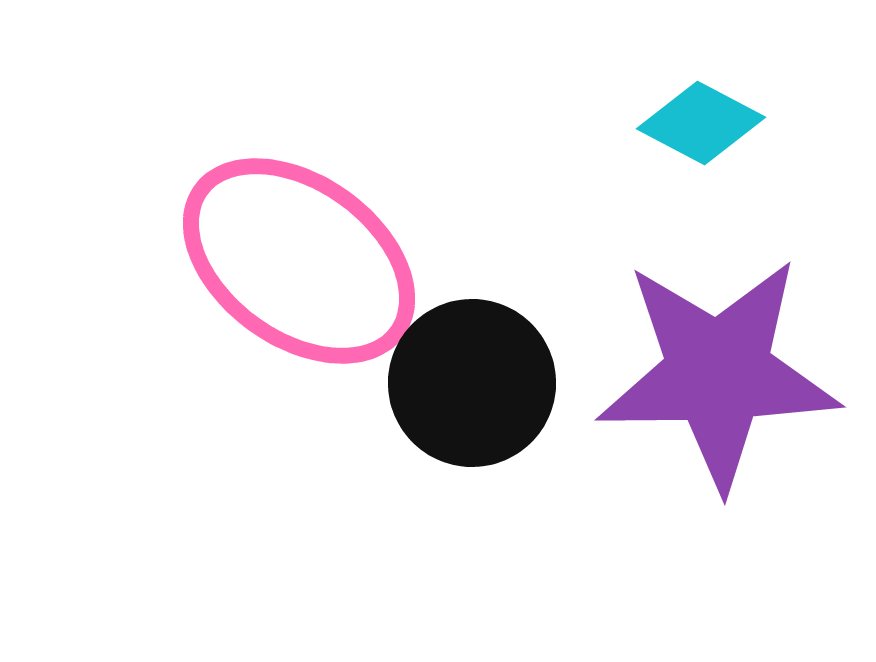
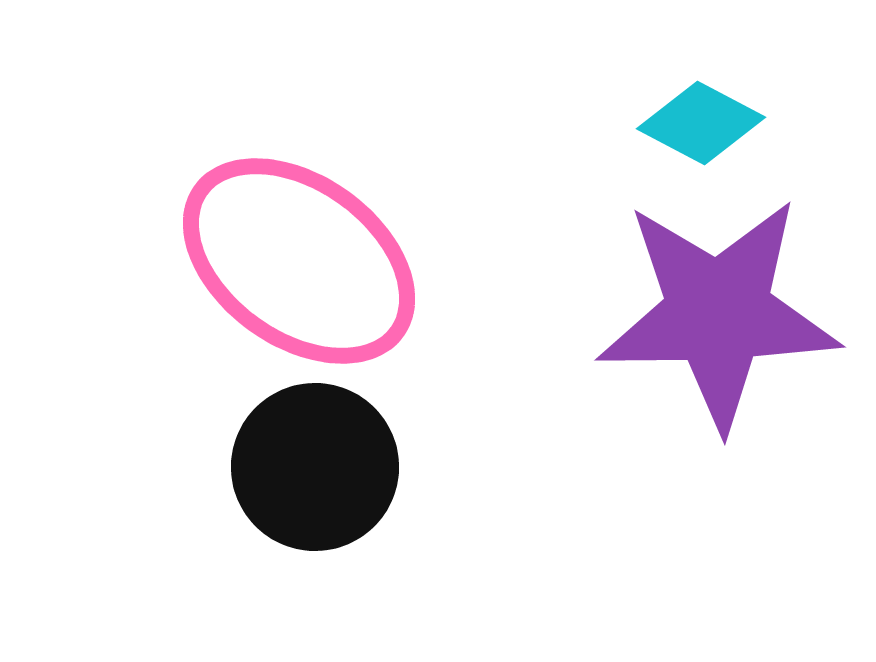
purple star: moved 60 px up
black circle: moved 157 px left, 84 px down
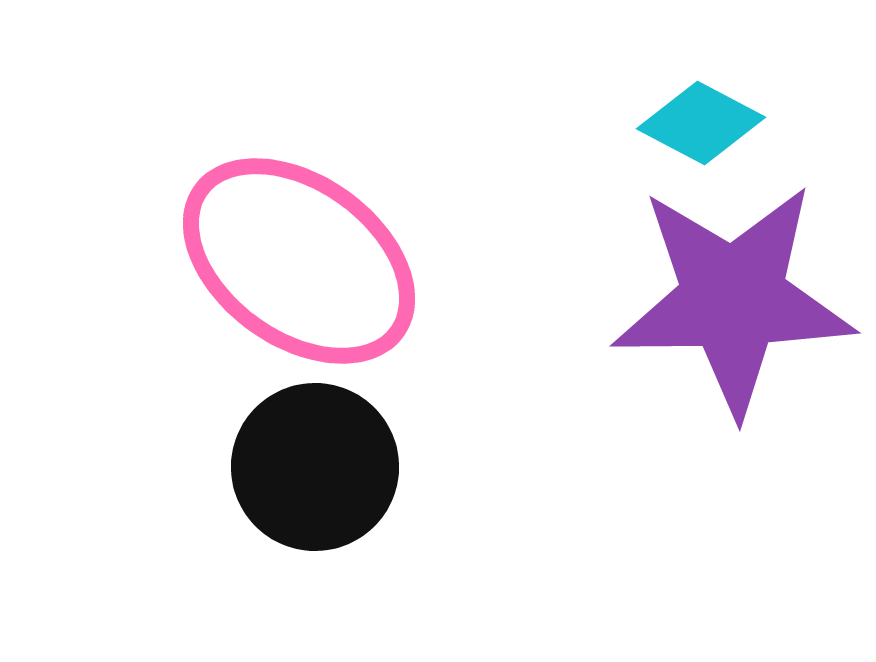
purple star: moved 15 px right, 14 px up
